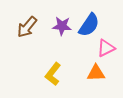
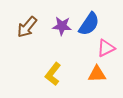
blue semicircle: moved 1 px up
orange triangle: moved 1 px right, 1 px down
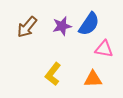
purple star: rotated 18 degrees counterclockwise
pink triangle: moved 2 px left, 1 px down; rotated 36 degrees clockwise
orange triangle: moved 4 px left, 5 px down
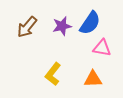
blue semicircle: moved 1 px right, 1 px up
pink triangle: moved 2 px left, 1 px up
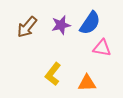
purple star: moved 1 px left, 1 px up
orange triangle: moved 6 px left, 4 px down
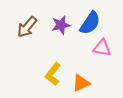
orange triangle: moved 6 px left; rotated 24 degrees counterclockwise
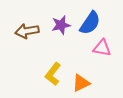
brown arrow: moved 4 px down; rotated 40 degrees clockwise
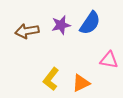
pink triangle: moved 7 px right, 12 px down
yellow L-shape: moved 2 px left, 5 px down
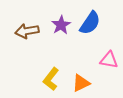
purple star: rotated 18 degrees counterclockwise
